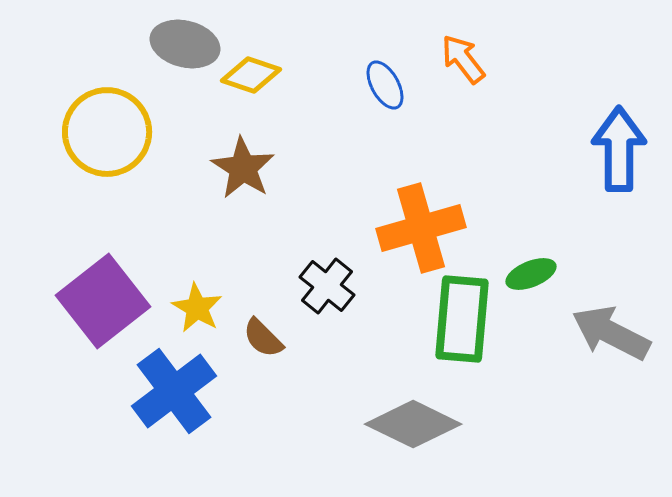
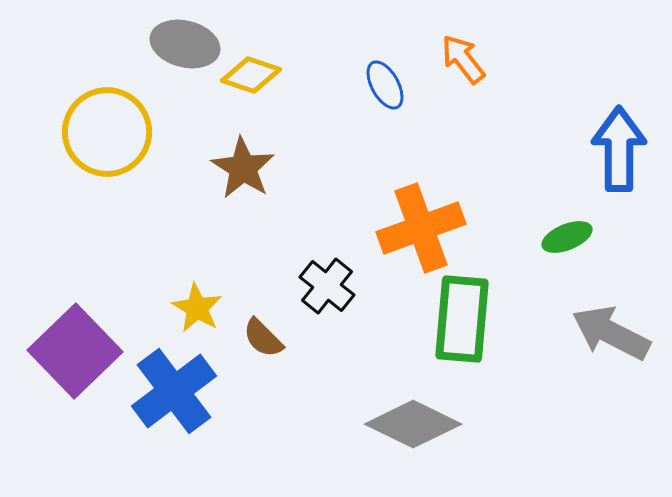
orange cross: rotated 4 degrees counterclockwise
green ellipse: moved 36 px right, 37 px up
purple square: moved 28 px left, 50 px down; rotated 6 degrees counterclockwise
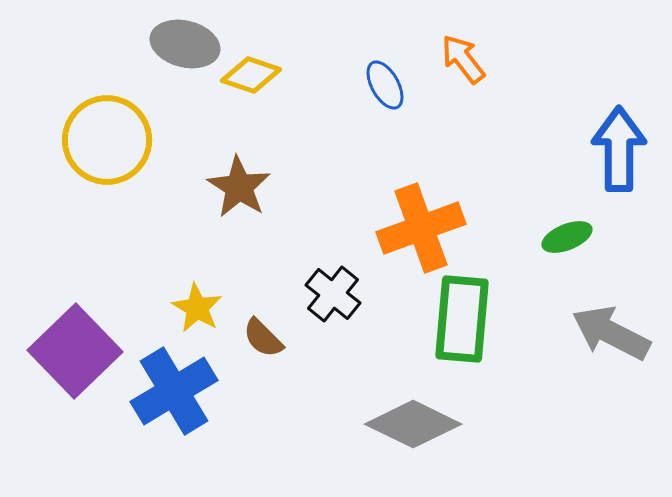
yellow circle: moved 8 px down
brown star: moved 4 px left, 19 px down
black cross: moved 6 px right, 8 px down
blue cross: rotated 6 degrees clockwise
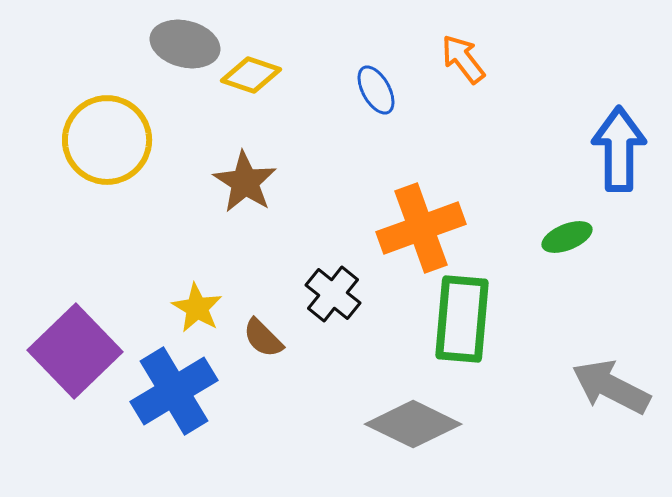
blue ellipse: moved 9 px left, 5 px down
brown star: moved 6 px right, 5 px up
gray arrow: moved 54 px down
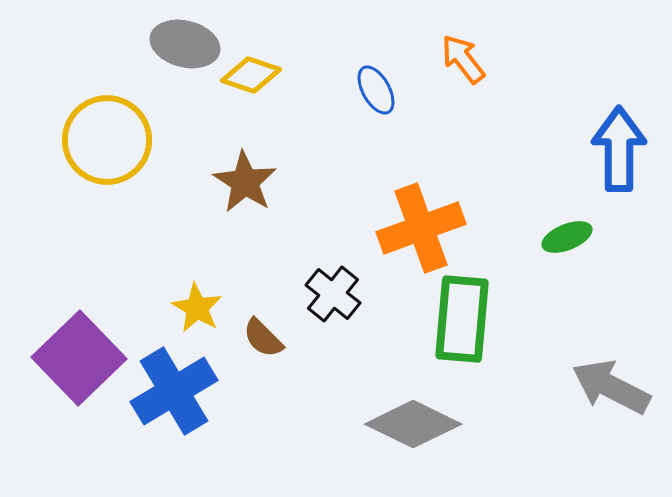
purple square: moved 4 px right, 7 px down
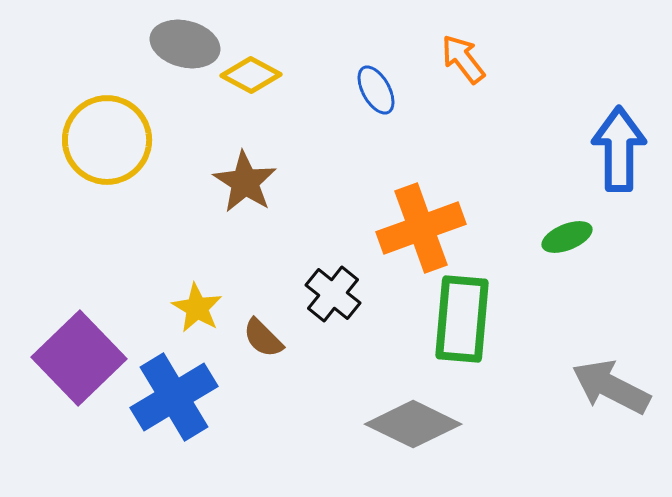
yellow diamond: rotated 10 degrees clockwise
blue cross: moved 6 px down
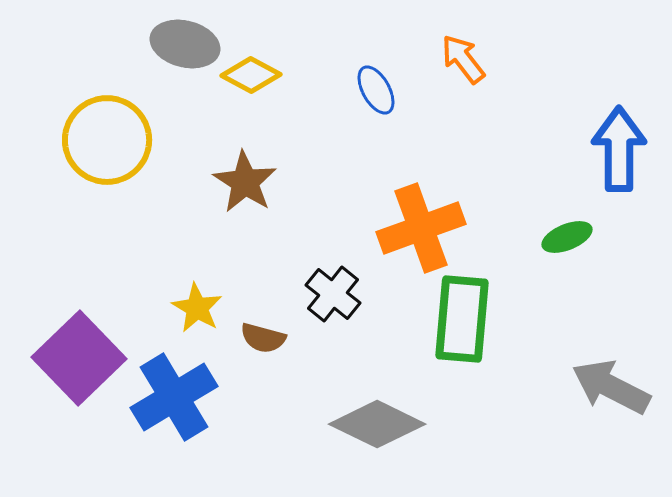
brown semicircle: rotated 30 degrees counterclockwise
gray diamond: moved 36 px left
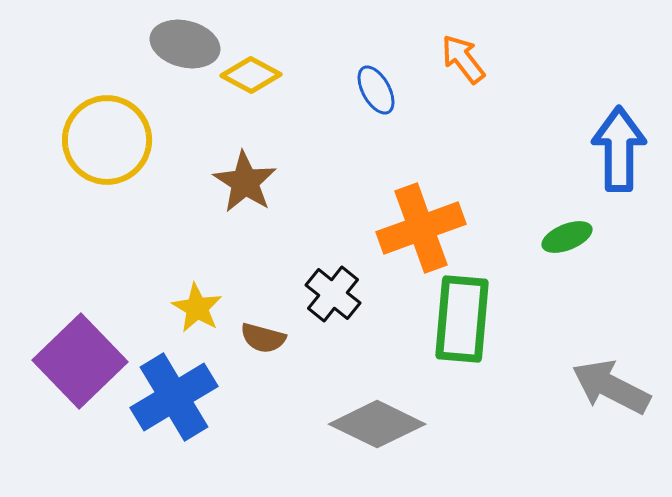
purple square: moved 1 px right, 3 px down
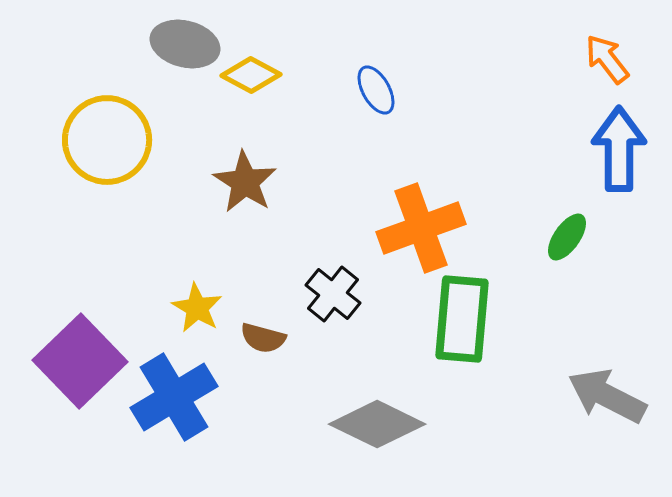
orange arrow: moved 144 px right
green ellipse: rotated 33 degrees counterclockwise
gray arrow: moved 4 px left, 9 px down
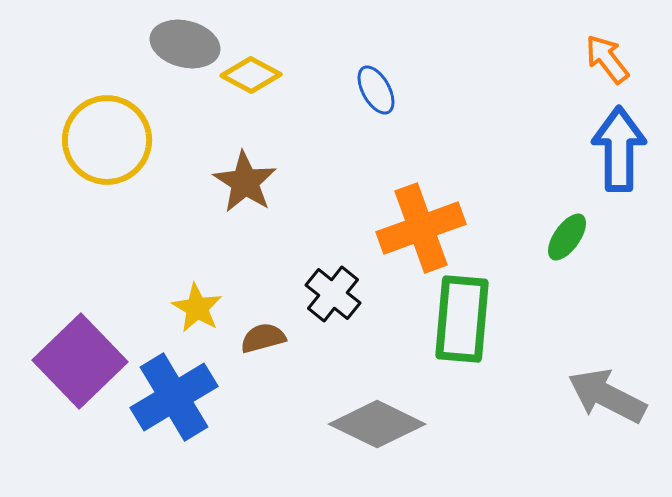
brown semicircle: rotated 150 degrees clockwise
